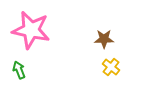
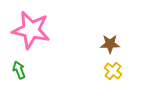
brown star: moved 6 px right, 5 px down
yellow cross: moved 2 px right, 4 px down
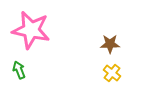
yellow cross: moved 1 px left, 2 px down
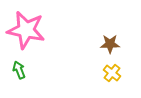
pink star: moved 5 px left
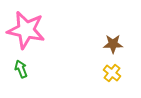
brown star: moved 3 px right
green arrow: moved 2 px right, 1 px up
